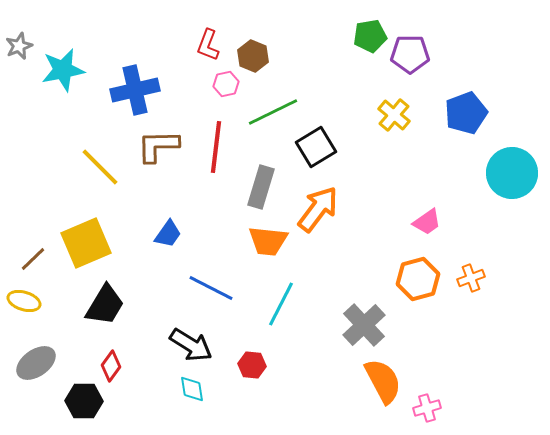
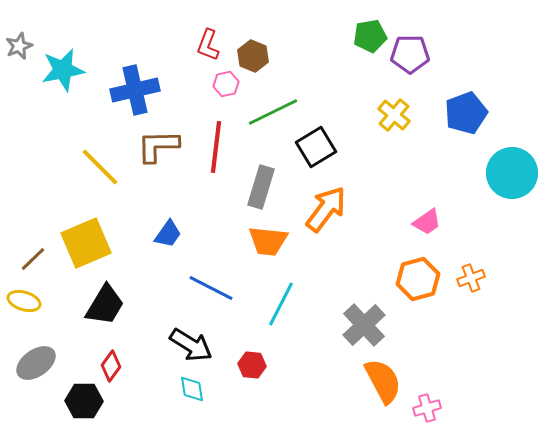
orange arrow: moved 8 px right
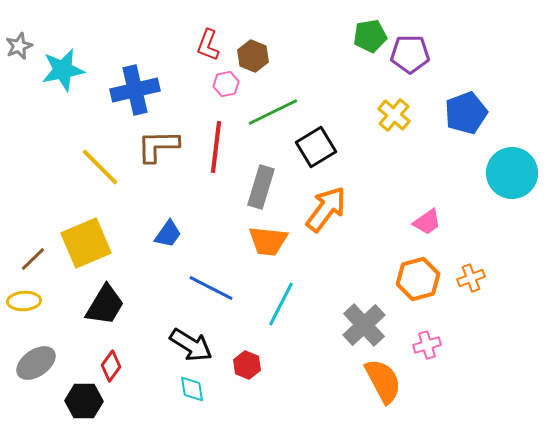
yellow ellipse: rotated 20 degrees counterclockwise
red hexagon: moved 5 px left; rotated 16 degrees clockwise
pink cross: moved 63 px up
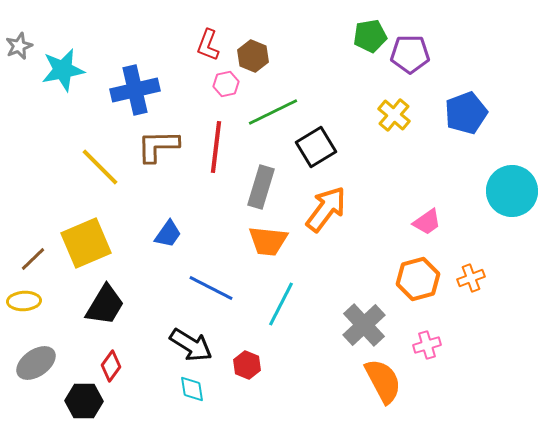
cyan circle: moved 18 px down
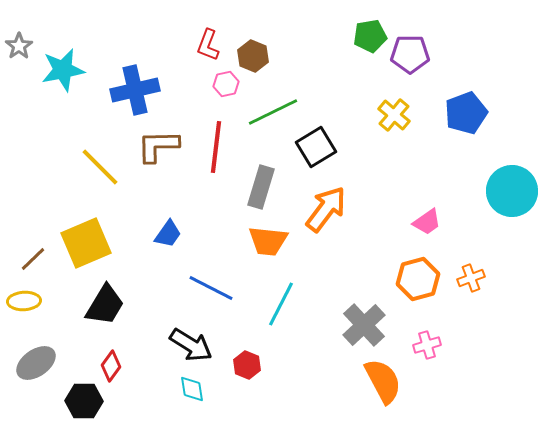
gray star: rotated 12 degrees counterclockwise
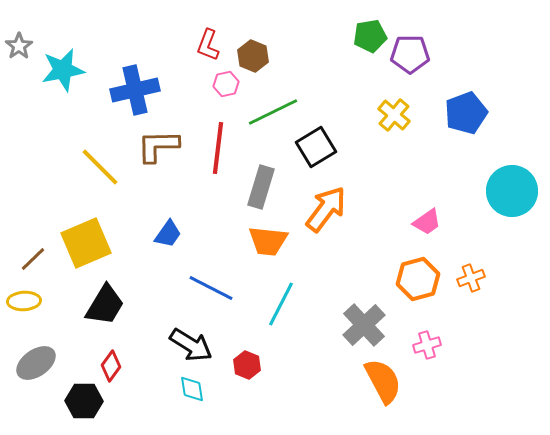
red line: moved 2 px right, 1 px down
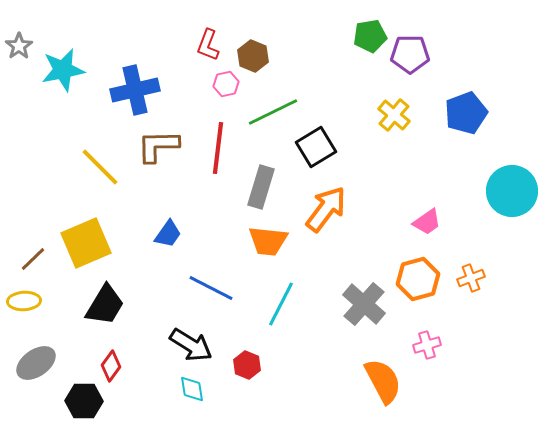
gray cross: moved 21 px up; rotated 6 degrees counterclockwise
